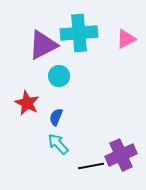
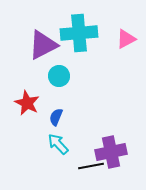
purple cross: moved 10 px left, 3 px up; rotated 12 degrees clockwise
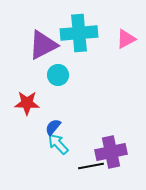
cyan circle: moved 1 px left, 1 px up
red star: rotated 25 degrees counterclockwise
blue semicircle: moved 3 px left, 10 px down; rotated 18 degrees clockwise
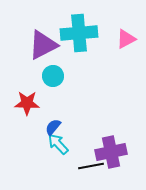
cyan circle: moved 5 px left, 1 px down
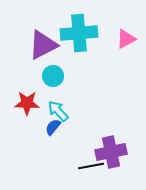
cyan arrow: moved 33 px up
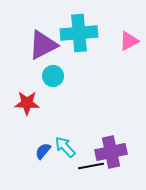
pink triangle: moved 3 px right, 2 px down
cyan arrow: moved 7 px right, 36 px down
blue semicircle: moved 10 px left, 24 px down
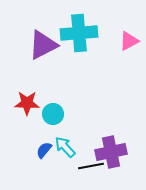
cyan circle: moved 38 px down
blue semicircle: moved 1 px right, 1 px up
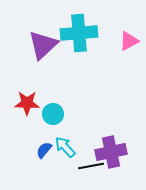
purple triangle: rotated 16 degrees counterclockwise
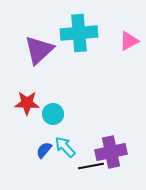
purple triangle: moved 4 px left, 5 px down
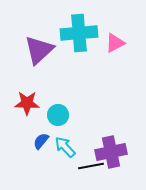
pink triangle: moved 14 px left, 2 px down
cyan circle: moved 5 px right, 1 px down
blue semicircle: moved 3 px left, 9 px up
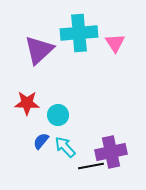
pink triangle: rotated 35 degrees counterclockwise
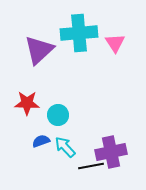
blue semicircle: rotated 30 degrees clockwise
